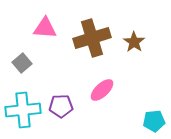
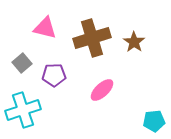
pink triangle: rotated 10 degrees clockwise
purple pentagon: moved 7 px left, 31 px up
cyan cross: rotated 12 degrees counterclockwise
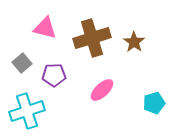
cyan cross: moved 4 px right, 1 px down
cyan pentagon: moved 18 px up; rotated 10 degrees counterclockwise
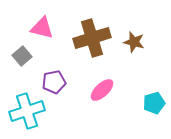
pink triangle: moved 3 px left
brown star: rotated 20 degrees counterclockwise
gray square: moved 7 px up
purple pentagon: moved 7 px down; rotated 10 degrees counterclockwise
